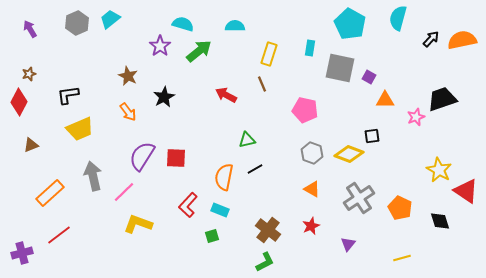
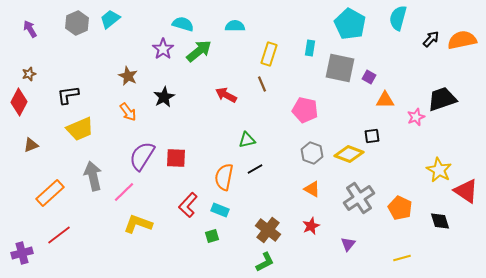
purple star at (160, 46): moved 3 px right, 3 px down
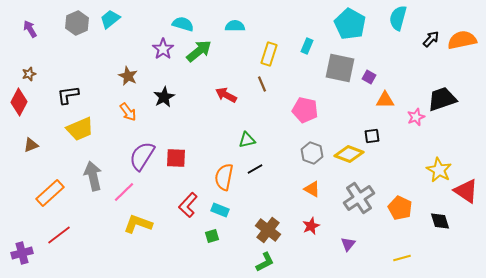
cyan rectangle at (310, 48): moved 3 px left, 2 px up; rotated 14 degrees clockwise
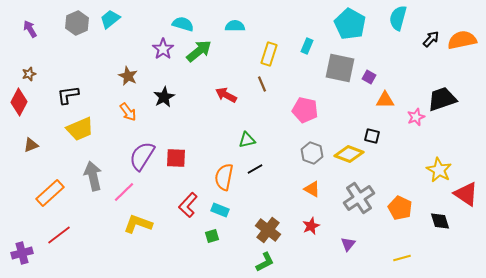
black square at (372, 136): rotated 21 degrees clockwise
red triangle at (466, 191): moved 3 px down
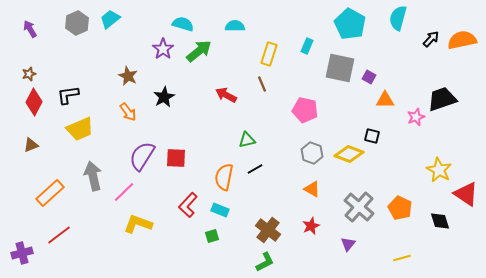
red diamond at (19, 102): moved 15 px right
gray cross at (359, 198): moved 9 px down; rotated 16 degrees counterclockwise
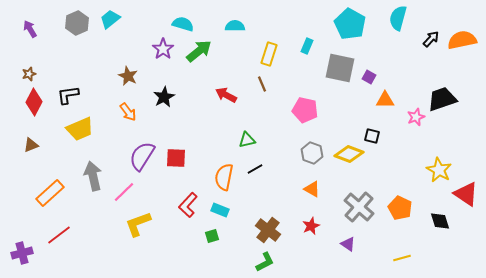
yellow L-shape at (138, 224): rotated 40 degrees counterclockwise
purple triangle at (348, 244): rotated 35 degrees counterclockwise
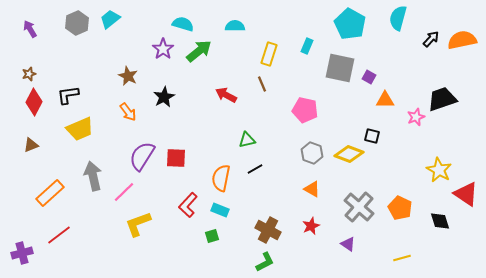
orange semicircle at (224, 177): moved 3 px left, 1 px down
brown cross at (268, 230): rotated 10 degrees counterclockwise
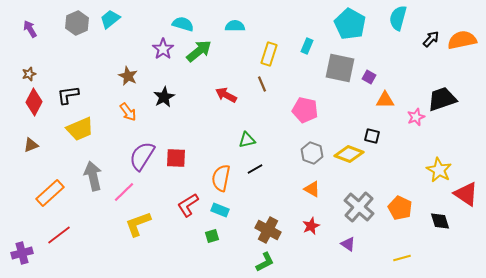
red L-shape at (188, 205): rotated 15 degrees clockwise
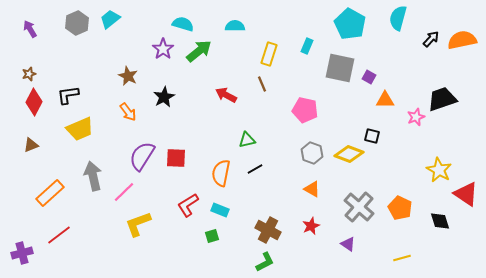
orange semicircle at (221, 178): moved 5 px up
